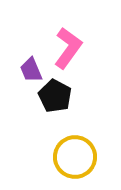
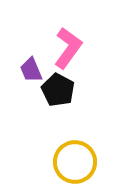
black pentagon: moved 3 px right, 6 px up
yellow circle: moved 5 px down
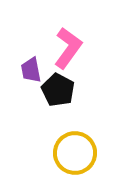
purple trapezoid: rotated 12 degrees clockwise
yellow circle: moved 9 px up
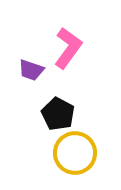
purple trapezoid: rotated 60 degrees counterclockwise
black pentagon: moved 24 px down
